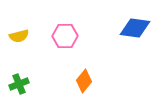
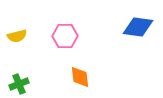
blue diamond: moved 3 px right, 1 px up
yellow semicircle: moved 2 px left
orange diamond: moved 4 px left, 4 px up; rotated 45 degrees counterclockwise
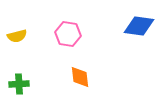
blue diamond: moved 1 px right, 1 px up
pink hexagon: moved 3 px right, 2 px up; rotated 10 degrees clockwise
green cross: rotated 18 degrees clockwise
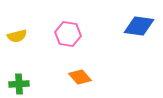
orange diamond: rotated 35 degrees counterclockwise
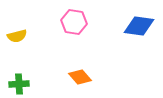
pink hexagon: moved 6 px right, 12 px up
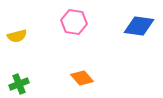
orange diamond: moved 2 px right, 1 px down
green cross: rotated 18 degrees counterclockwise
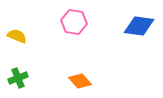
yellow semicircle: rotated 144 degrees counterclockwise
orange diamond: moved 2 px left, 3 px down
green cross: moved 1 px left, 6 px up
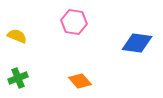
blue diamond: moved 2 px left, 17 px down
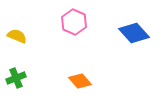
pink hexagon: rotated 15 degrees clockwise
blue diamond: moved 3 px left, 10 px up; rotated 40 degrees clockwise
green cross: moved 2 px left
